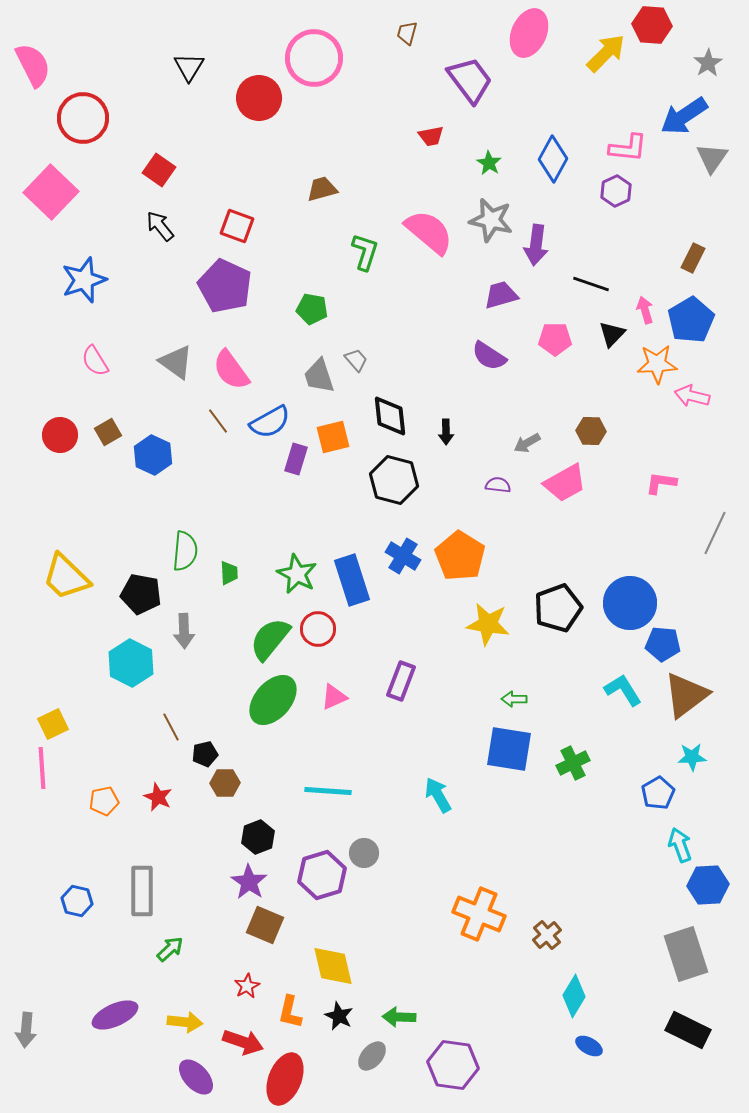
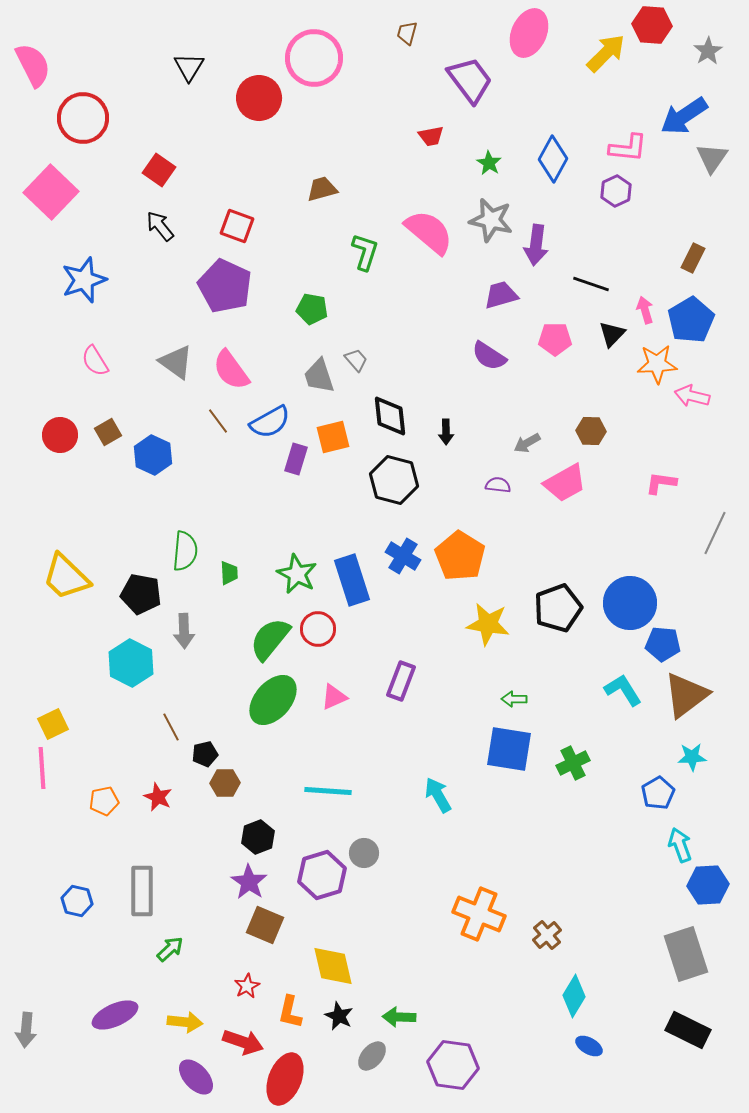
gray star at (708, 63): moved 12 px up
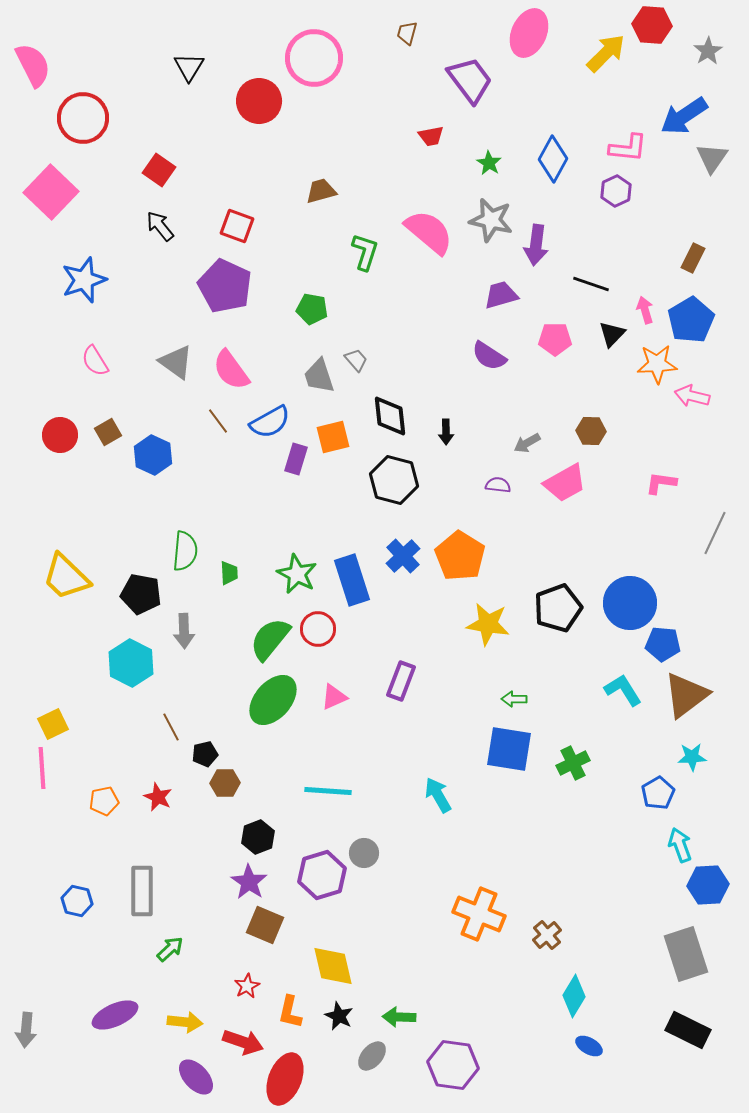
red circle at (259, 98): moved 3 px down
brown trapezoid at (322, 189): moved 1 px left, 2 px down
blue cross at (403, 556): rotated 16 degrees clockwise
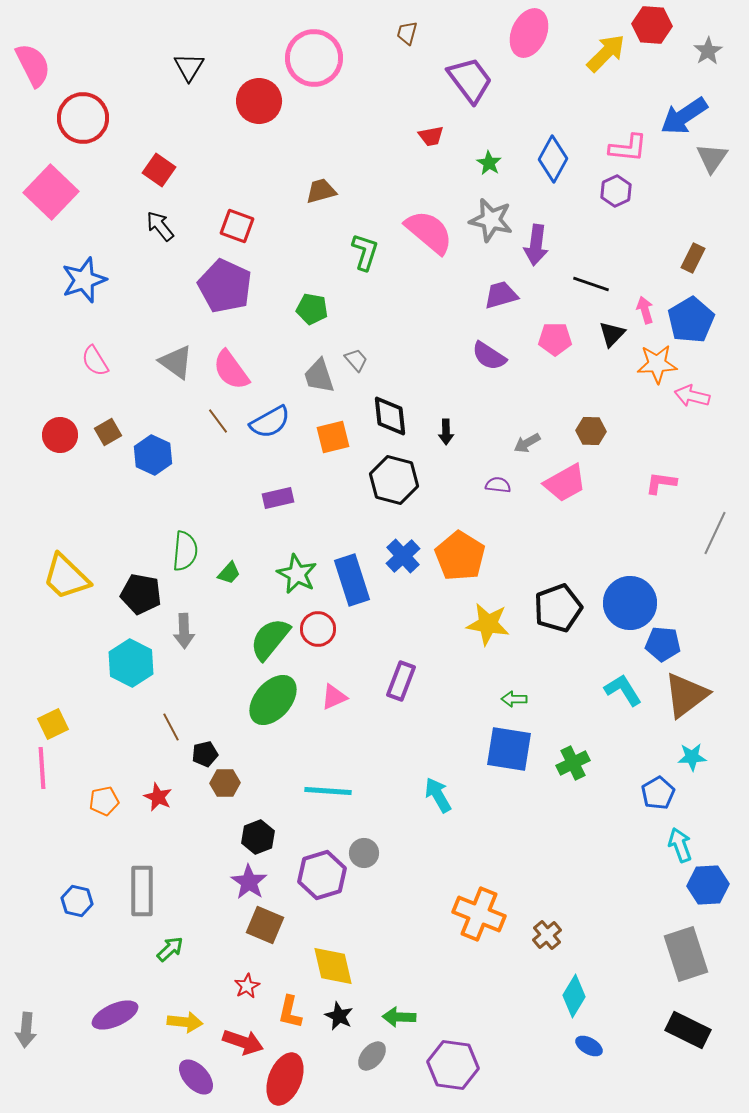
purple rectangle at (296, 459): moved 18 px left, 39 px down; rotated 60 degrees clockwise
green trapezoid at (229, 573): rotated 45 degrees clockwise
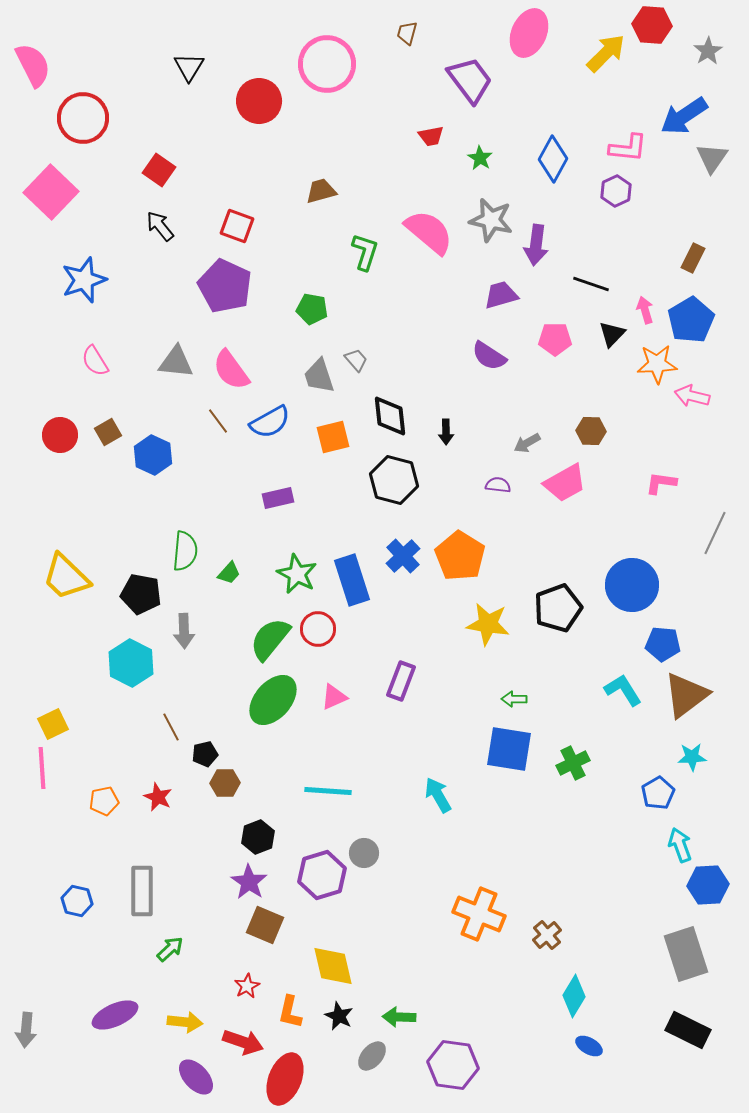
pink circle at (314, 58): moved 13 px right, 6 px down
green star at (489, 163): moved 9 px left, 5 px up
gray triangle at (176, 362): rotated 30 degrees counterclockwise
blue circle at (630, 603): moved 2 px right, 18 px up
